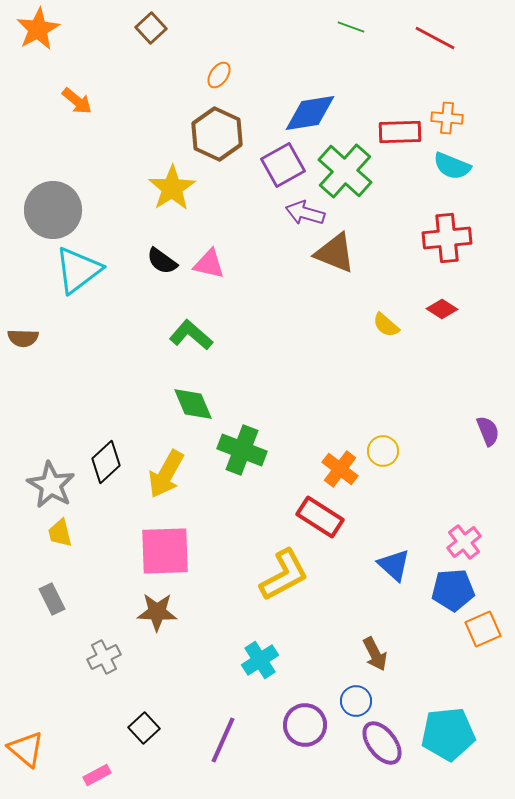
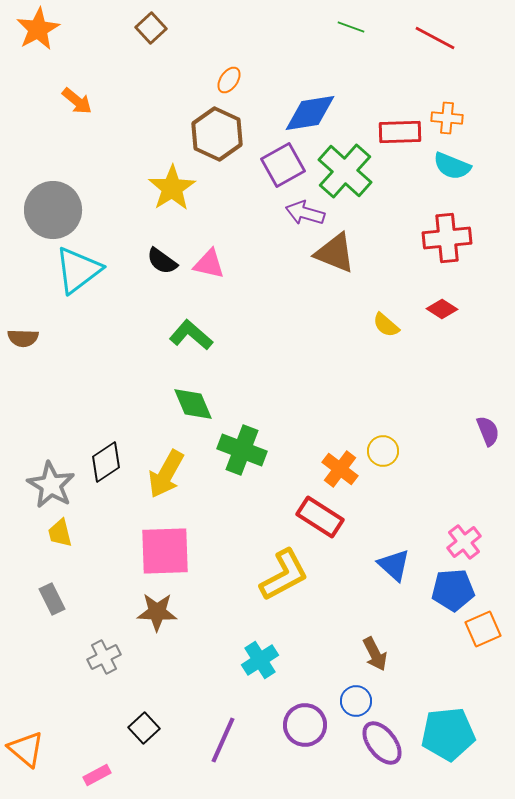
orange ellipse at (219, 75): moved 10 px right, 5 px down
black diamond at (106, 462): rotated 9 degrees clockwise
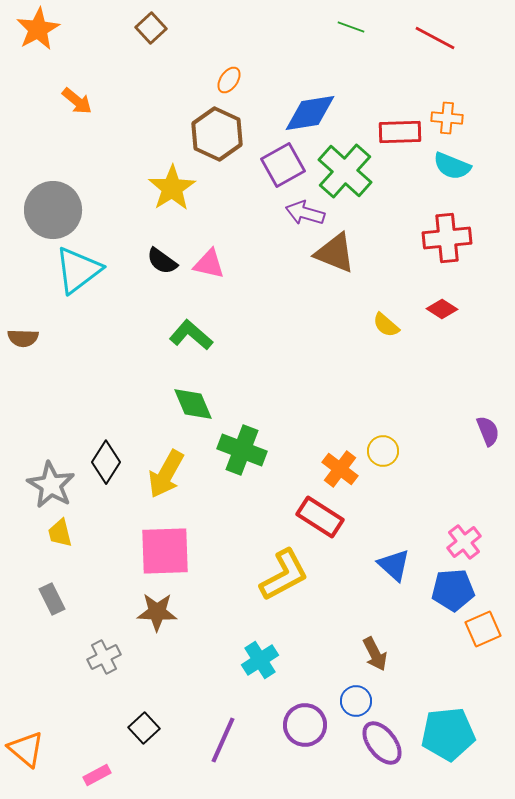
black diamond at (106, 462): rotated 24 degrees counterclockwise
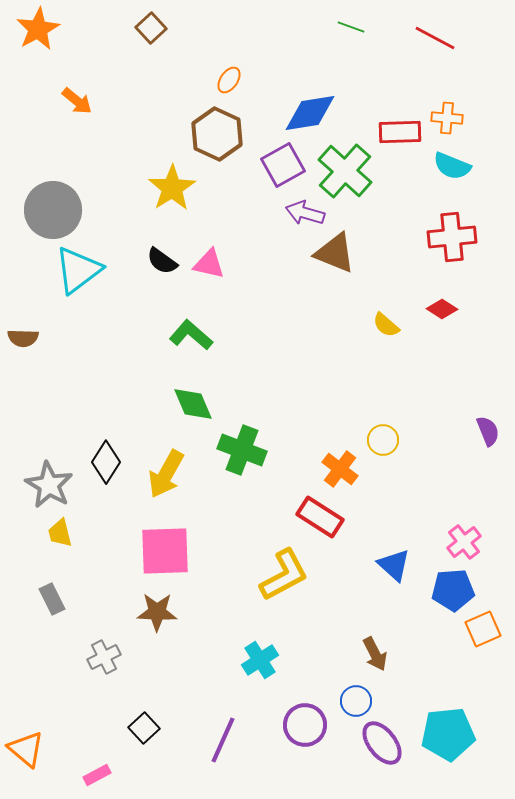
red cross at (447, 238): moved 5 px right, 1 px up
yellow circle at (383, 451): moved 11 px up
gray star at (51, 485): moved 2 px left
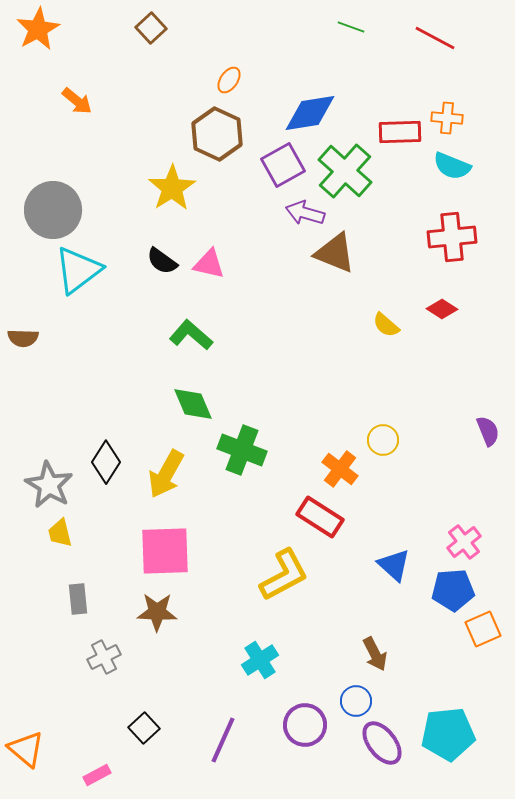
gray rectangle at (52, 599): moved 26 px right; rotated 20 degrees clockwise
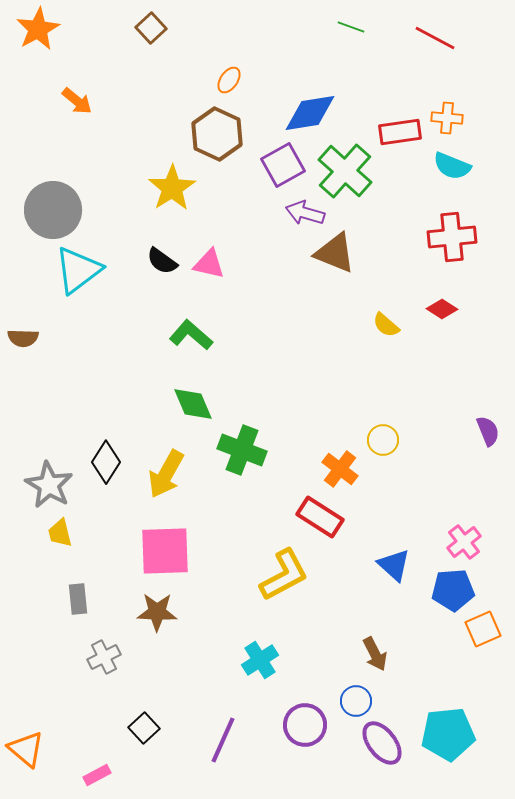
red rectangle at (400, 132): rotated 6 degrees counterclockwise
